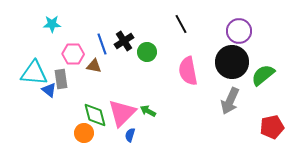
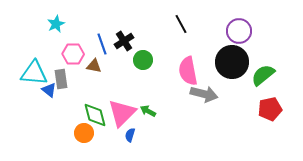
cyan star: moved 4 px right; rotated 24 degrees counterclockwise
green circle: moved 4 px left, 8 px down
gray arrow: moved 26 px left, 7 px up; rotated 100 degrees counterclockwise
red pentagon: moved 2 px left, 18 px up
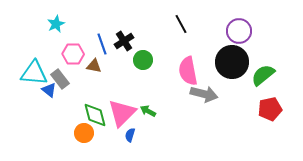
gray rectangle: moved 1 px left; rotated 30 degrees counterclockwise
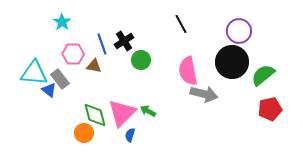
cyan star: moved 6 px right, 2 px up; rotated 12 degrees counterclockwise
green circle: moved 2 px left
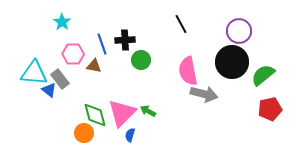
black cross: moved 1 px right, 1 px up; rotated 30 degrees clockwise
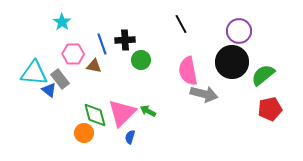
blue semicircle: moved 2 px down
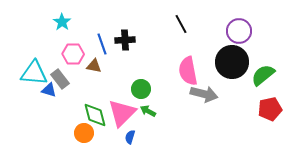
green circle: moved 29 px down
blue triangle: rotated 21 degrees counterclockwise
